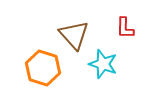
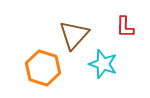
red L-shape: moved 1 px up
brown triangle: rotated 24 degrees clockwise
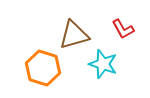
red L-shape: moved 2 px left, 2 px down; rotated 30 degrees counterclockwise
brown triangle: rotated 32 degrees clockwise
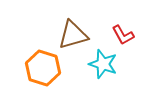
red L-shape: moved 6 px down
brown triangle: moved 1 px left
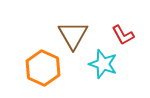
brown triangle: rotated 44 degrees counterclockwise
orange hexagon: rotated 8 degrees clockwise
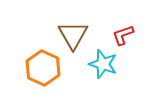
red L-shape: rotated 100 degrees clockwise
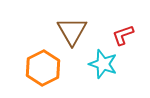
brown triangle: moved 1 px left, 4 px up
orange hexagon: rotated 8 degrees clockwise
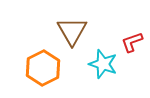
red L-shape: moved 9 px right, 7 px down
